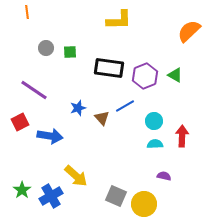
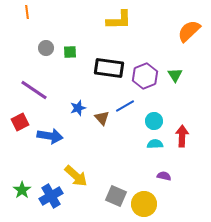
green triangle: rotated 28 degrees clockwise
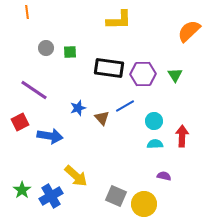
purple hexagon: moved 2 px left, 2 px up; rotated 20 degrees clockwise
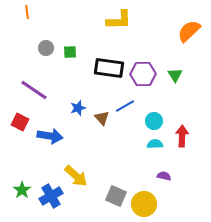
red square: rotated 36 degrees counterclockwise
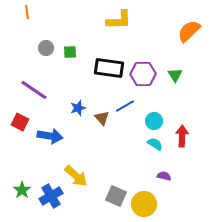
cyan semicircle: rotated 35 degrees clockwise
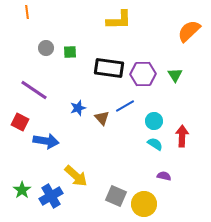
blue arrow: moved 4 px left, 5 px down
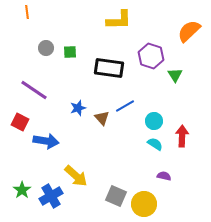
purple hexagon: moved 8 px right, 18 px up; rotated 20 degrees clockwise
